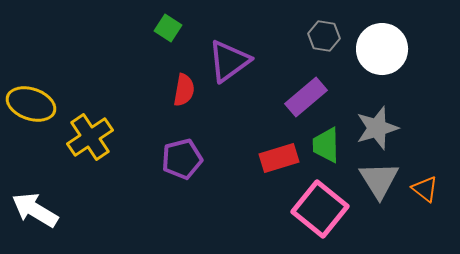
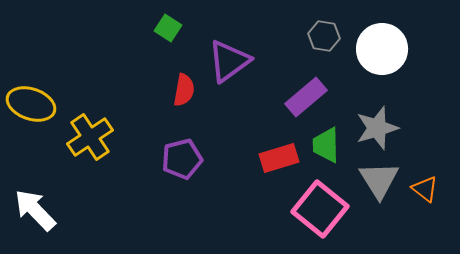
white arrow: rotated 15 degrees clockwise
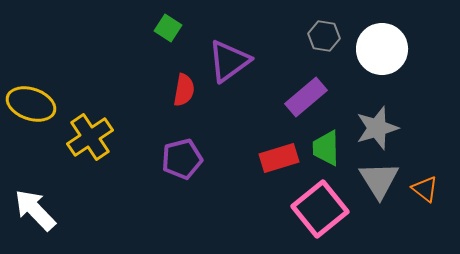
green trapezoid: moved 3 px down
pink square: rotated 12 degrees clockwise
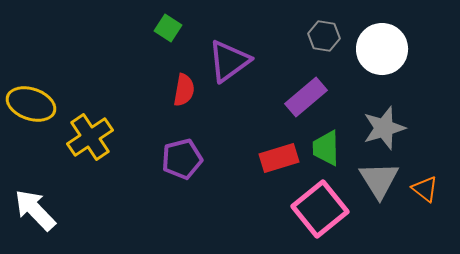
gray star: moved 7 px right
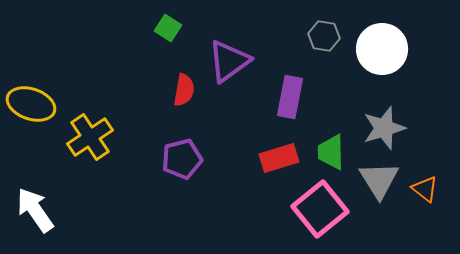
purple rectangle: moved 16 px left; rotated 39 degrees counterclockwise
green trapezoid: moved 5 px right, 4 px down
white arrow: rotated 9 degrees clockwise
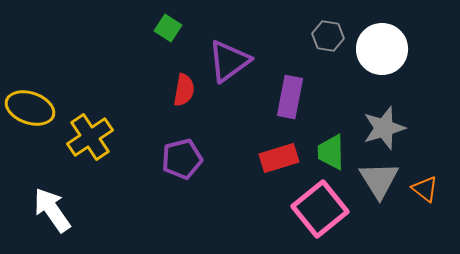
gray hexagon: moved 4 px right
yellow ellipse: moved 1 px left, 4 px down
white arrow: moved 17 px right
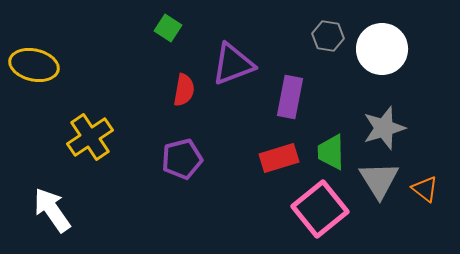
purple triangle: moved 4 px right, 3 px down; rotated 15 degrees clockwise
yellow ellipse: moved 4 px right, 43 px up; rotated 6 degrees counterclockwise
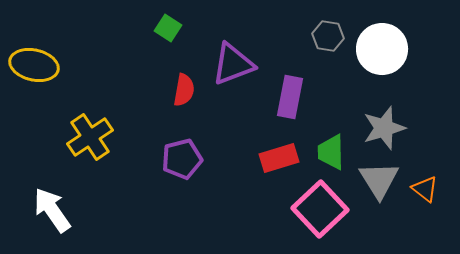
pink square: rotated 4 degrees counterclockwise
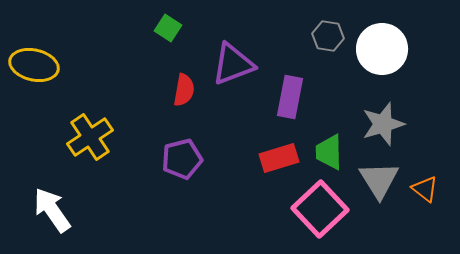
gray star: moved 1 px left, 4 px up
green trapezoid: moved 2 px left
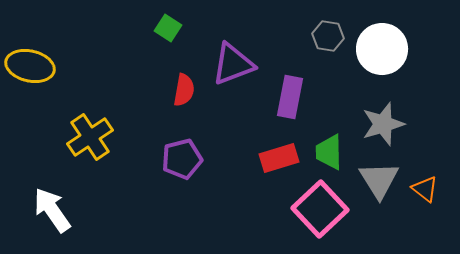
yellow ellipse: moved 4 px left, 1 px down
